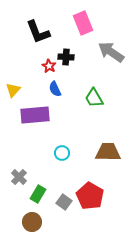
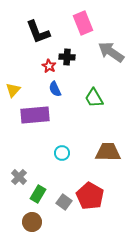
black cross: moved 1 px right
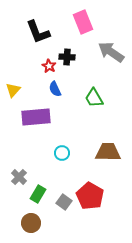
pink rectangle: moved 1 px up
purple rectangle: moved 1 px right, 2 px down
brown circle: moved 1 px left, 1 px down
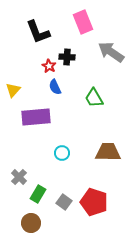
blue semicircle: moved 2 px up
red pentagon: moved 4 px right, 6 px down; rotated 12 degrees counterclockwise
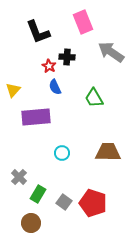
red pentagon: moved 1 px left, 1 px down
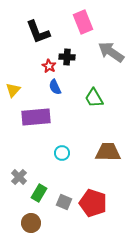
green rectangle: moved 1 px right, 1 px up
gray square: rotated 14 degrees counterclockwise
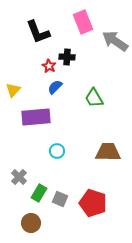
gray arrow: moved 4 px right, 11 px up
blue semicircle: rotated 70 degrees clockwise
cyan circle: moved 5 px left, 2 px up
gray square: moved 4 px left, 3 px up
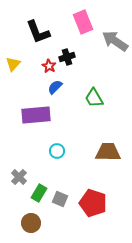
black cross: rotated 21 degrees counterclockwise
yellow triangle: moved 26 px up
purple rectangle: moved 2 px up
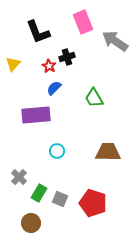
blue semicircle: moved 1 px left, 1 px down
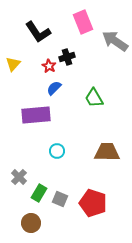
black L-shape: rotated 12 degrees counterclockwise
brown trapezoid: moved 1 px left
